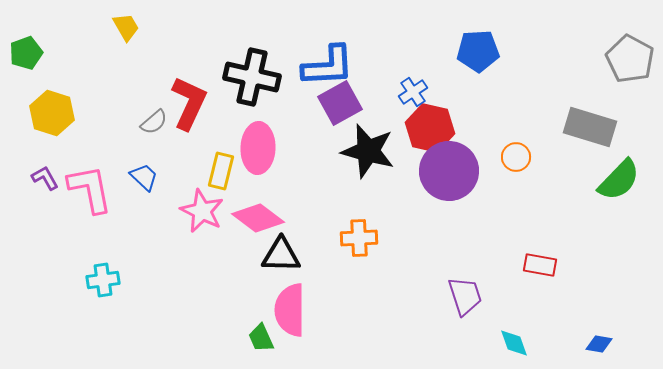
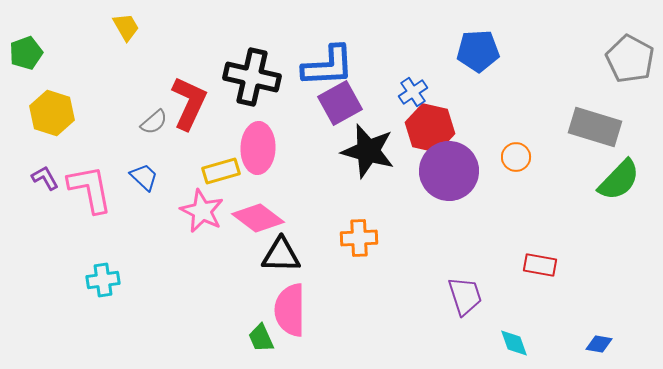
gray rectangle: moved 5 px right
yellow rectangle: rotated 60 degrees clockwise
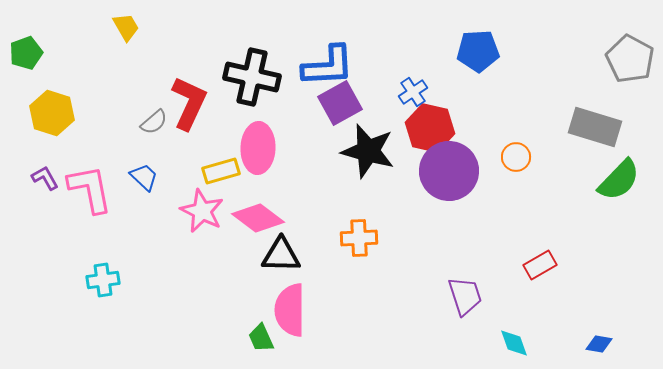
red rectangle: rotated 40 degrees counterclockwise
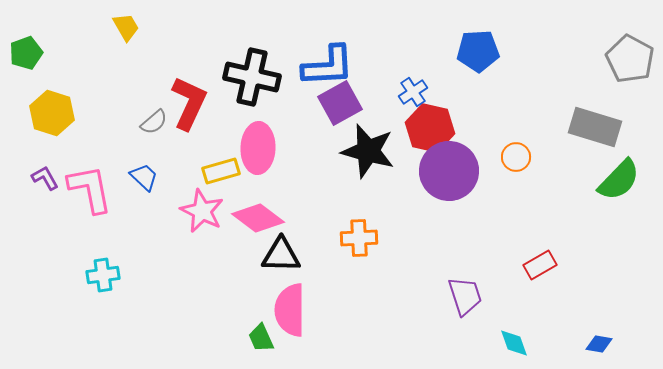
cyan cross: moved 5 px up
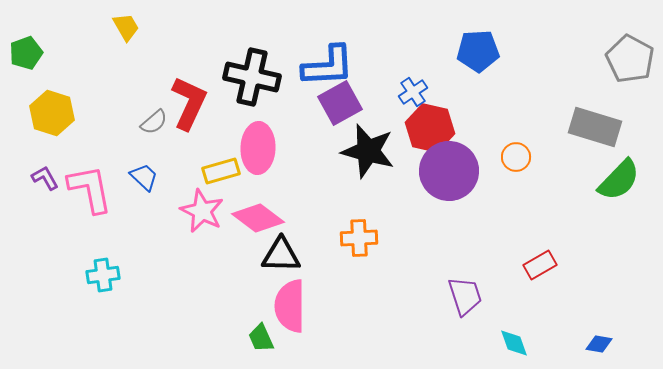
pink semicircle: moved 4 px up
